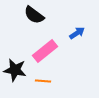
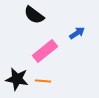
black star: moved 2 px right, 9 px down
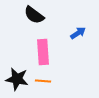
blue arrow: moved 1 px right
pink rectangle: moved 2 px left, 1 px down; rotated 55 degrees counterclockwise
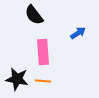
black semicircle: rotated 15 degrees clockwise
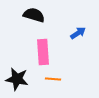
black semicircle: rotated 145 degrees clockwise
orange line: moved 10 px right, 2 px up
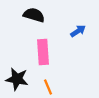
blue arrow: moved 2 px up
orange line: moved 5 px left, 8 px down; rotated 63 degrees clockwise
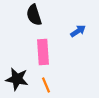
black semicircle: rotated 125 degrees counterclockwise
orange line: moved 2 px left, 2 px up
